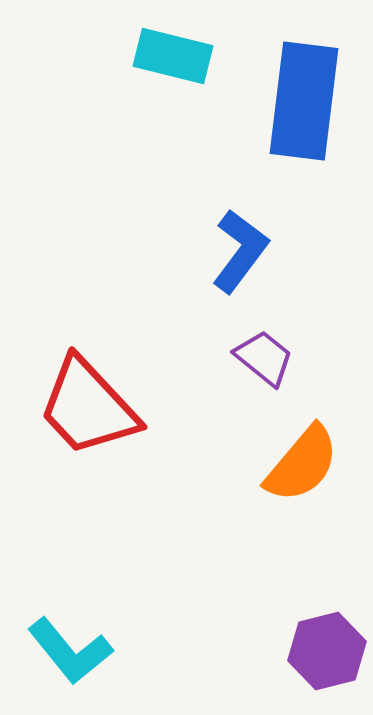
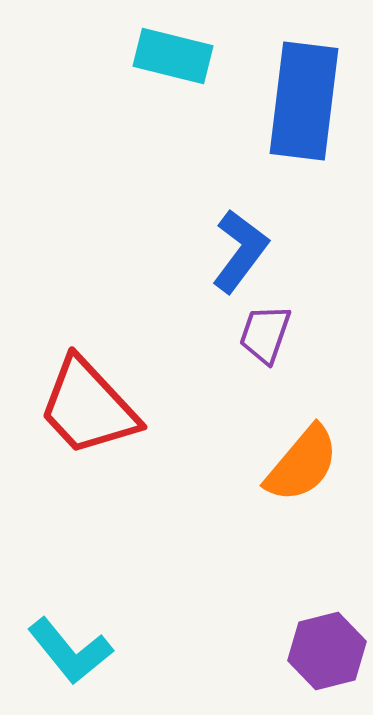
purple trapezoid: moved 1 px right, 24 px up; rotated 110 degrees counterclockwise
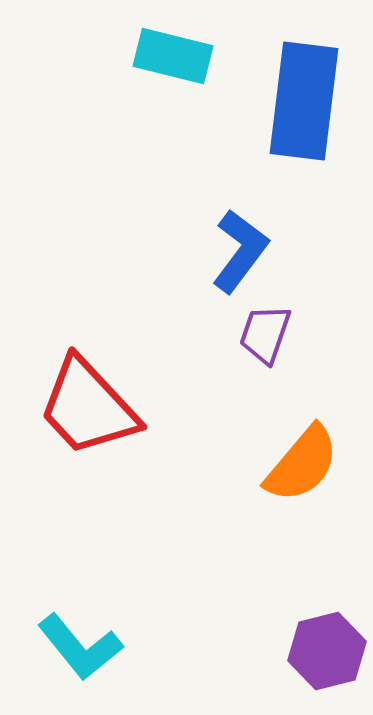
cyan L-shape: moved 10 px right, 4 px up
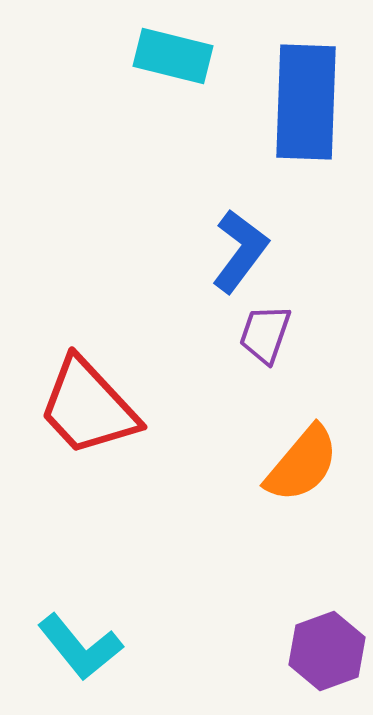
blue rectangle: moved 2 px right, 1 px down; rotated 5 degrees counterclockwise
purple hexagon: rotated 6 degrees counterclockwise
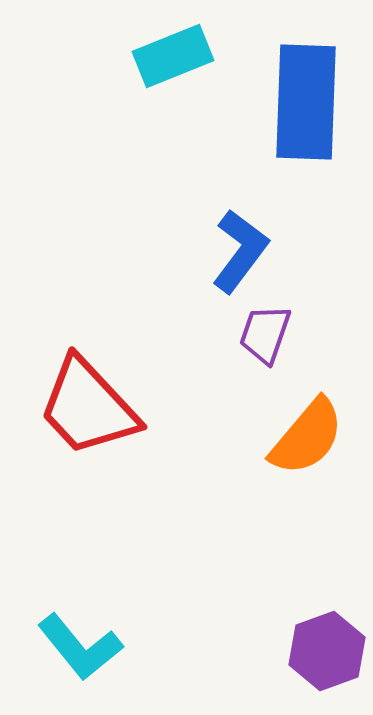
cyan rectangle: rotated 36 degrees counterclockwise
orange semicircle: moved 5 px right, 27 px up
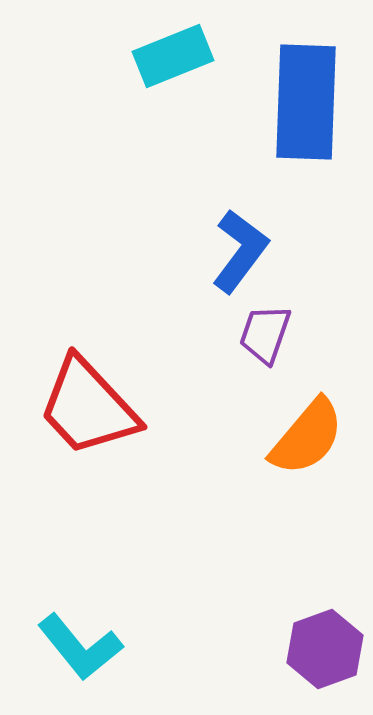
purple hexagon: moved 2 px left, 2 px up
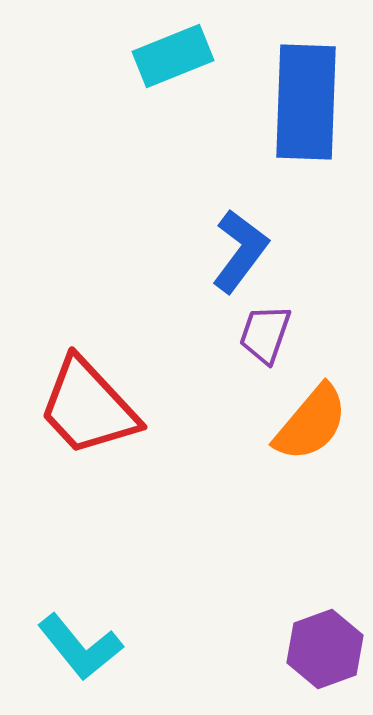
orange semicircle: moved 4 px right, 14 px up
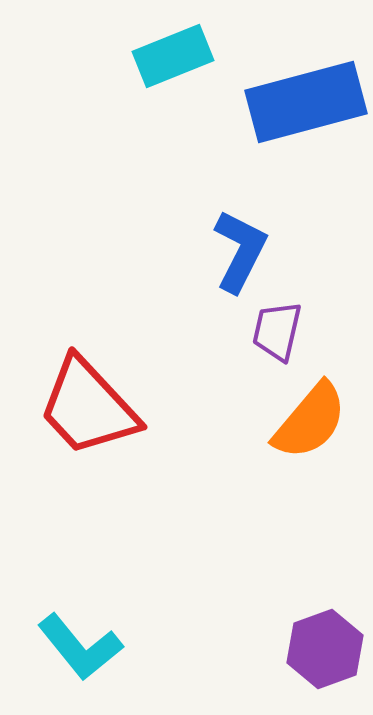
blue rectangle: rotated 73 degrees clockwise
blue L-shape: rotated 10 degrees counterclockwise
purple trapezoid: moved 12 px right, 3 px up; rotated 6 degrees counterclockwise
orange semicircle: moved 1 px left, 2 px up
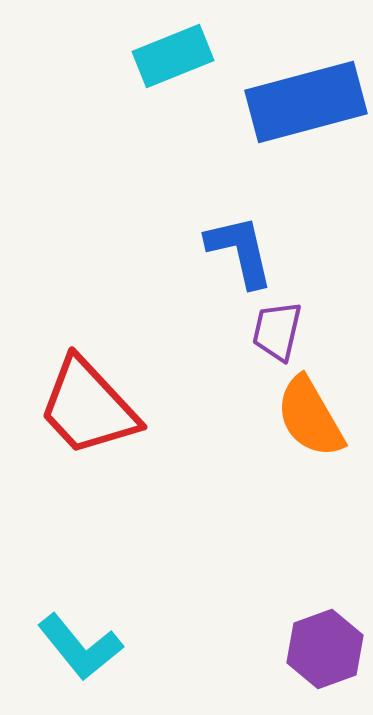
blue L-shape: rotated 40 degrees counterclockwise
orange semicircle: moved 4 px up; rotated 110 degrees clockwise
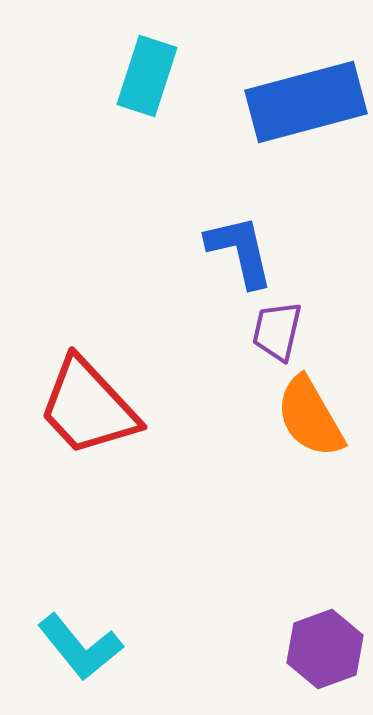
cyan rectangle: moved 26 px left, 20 px down; rotated 50 degrees counterclockwise
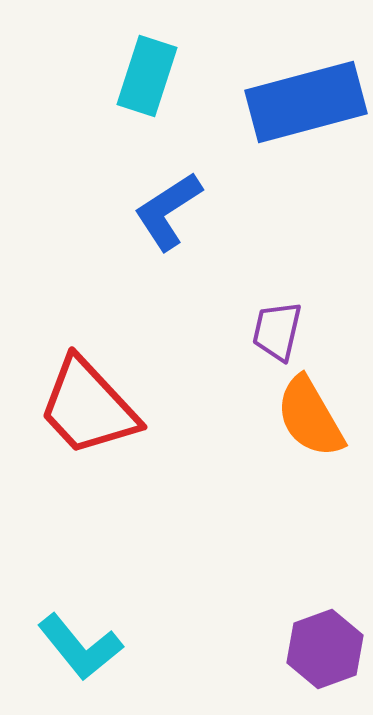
blue L-shape: moved 72 px left, 40 px up; rotated 110 degrees counterclockwise
